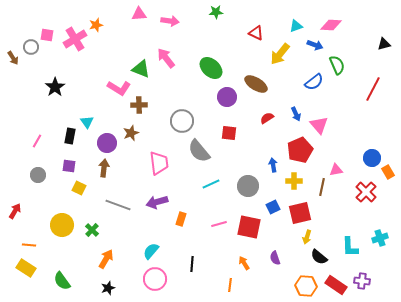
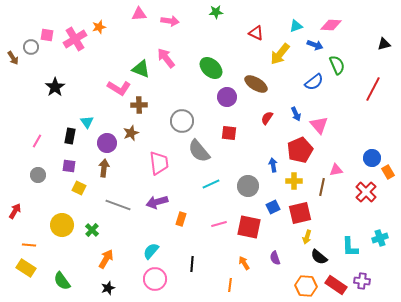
orange star at (96, 25): moved 3 px right, 2 px down
red semicircle at (267, 118): rotated 24 degrees counterclockwise
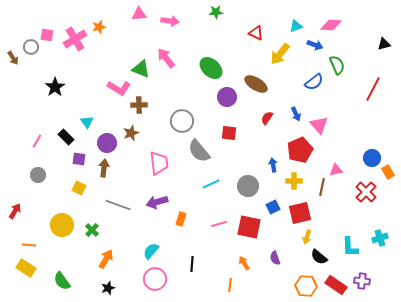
black rectangle at (70, 136): moved 4 px left, 1 px down; rotated 56 degrees counterclockwise
purple square at (69, 166): moved 10 px right, 7 px up
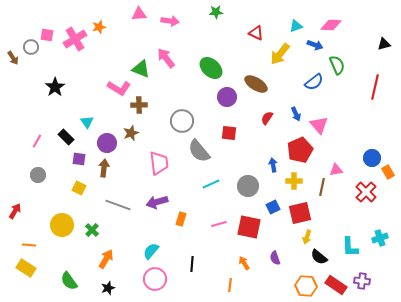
red line at (373, 89): moved 2 px right, 2 px up; rotated 15 degrees counterclockwise
green semicircle at (62, 281): moved 7 px right
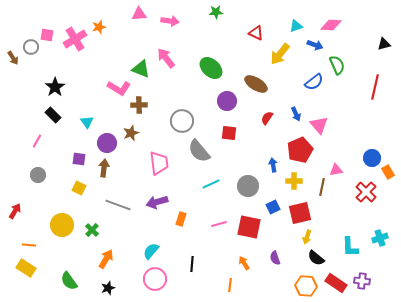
purple circle at (227, 97): moved 4 px down
black rectangle at (66, 137): moved 13 px left, 22 px up
black semicircle at (319, 257): moved 3 px left, 1 px down
red rectangle at (336, 285): moved 2 px up
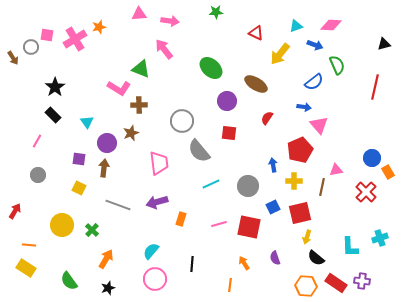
pink arrow at (166, 58): moved 2 px left, 9 px up
blue arrow at (296, 114): moved 8 px right, 7 px up; rotated 56 degrees counterclockwise
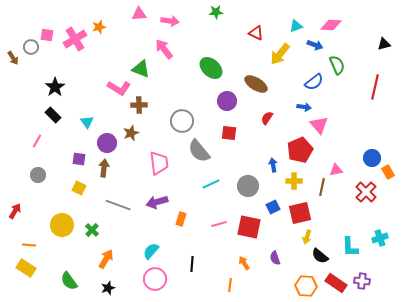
black semicircle at (316, 258): moved 4 px right, 2 px up
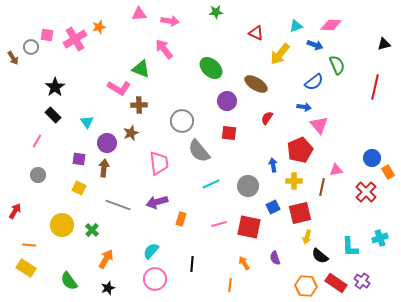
purple cross at (362, 281): rotated 28 degrees clockwise
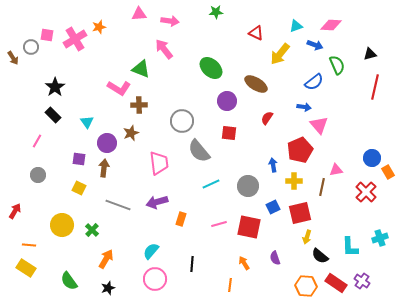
black triangle at (384, 44): moved 14 px left, 10 px down
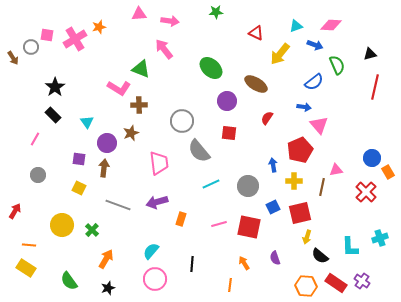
pink line at (37, 141): moved 2 px left, 2 px up
